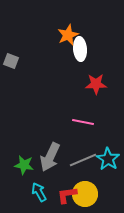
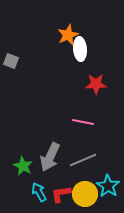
cyan star: moved 27 px down
green star: moved 1 px left, 1 px down; rotated 18 degrees clockwise
red L-shape: moved 6 px left, 1 px up
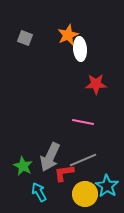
gray square: moved 14 px right, 23 px up
cyan star: moved 1 px left
red L-shape: moved 3 px right, 21 px up
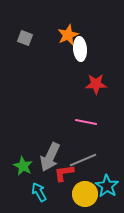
pink line: moved 3 px right
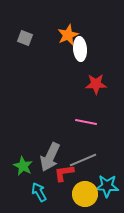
cyan star: rotated 30 degrees counterclockwise
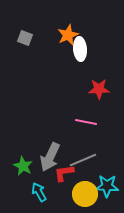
red star: moved 3 px right, 5 px down
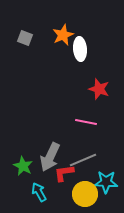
orange star: moved 5 px left
red star: rotated 20 degrees clockwise
cyan star: moved 1 px left, 4 px up
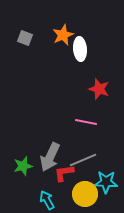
green star: rotated 30 degrees clockwise
cyan arrow: moved 8 px right, 8 px down
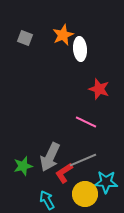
pink line: rotated 15 degrees clockwise
red L-shape: rotated 25 degrees counterclockwise
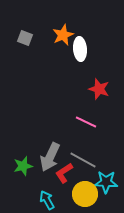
gray line: rotated 52 degrees clockwise
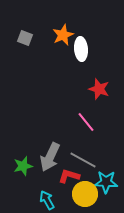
white ellipse: moved 1 px right
pink line: rotated 25 degrees clockwise
red L-shape: moved 5 px right, 3 px down; rotated 50 degrees clockwise
